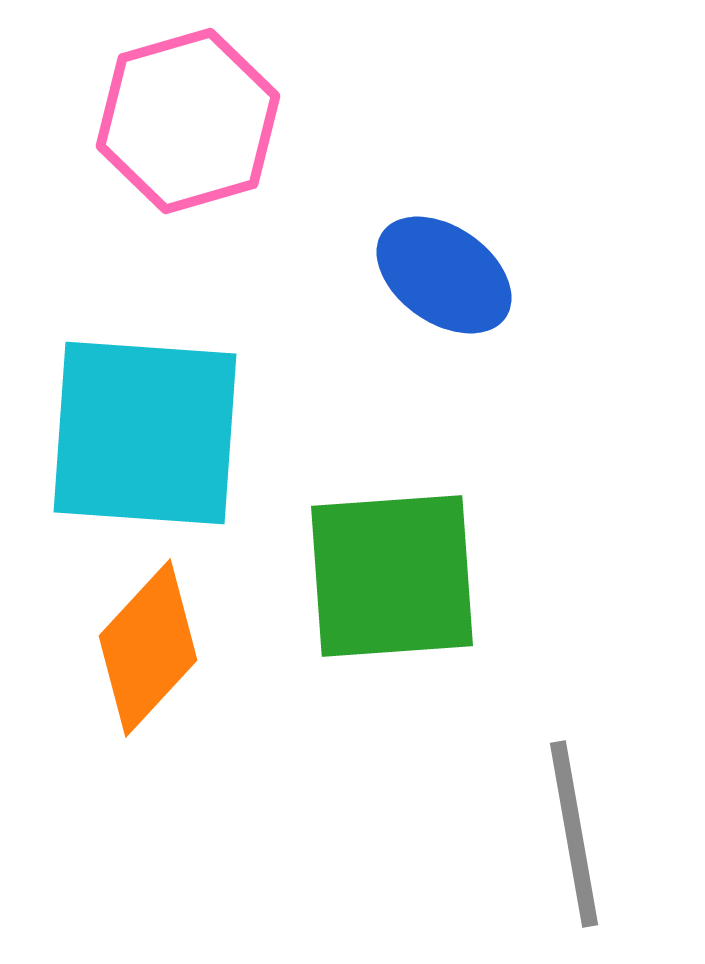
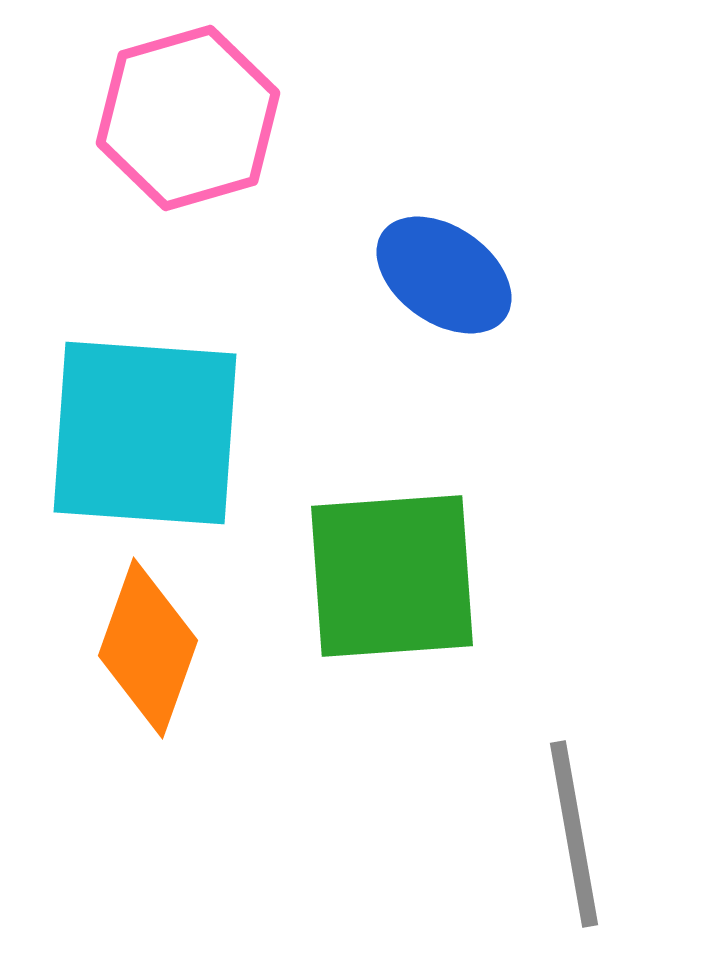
pink hexagon: moved 3 px up
orange diamond: rotated 23 degrees counterclockwise
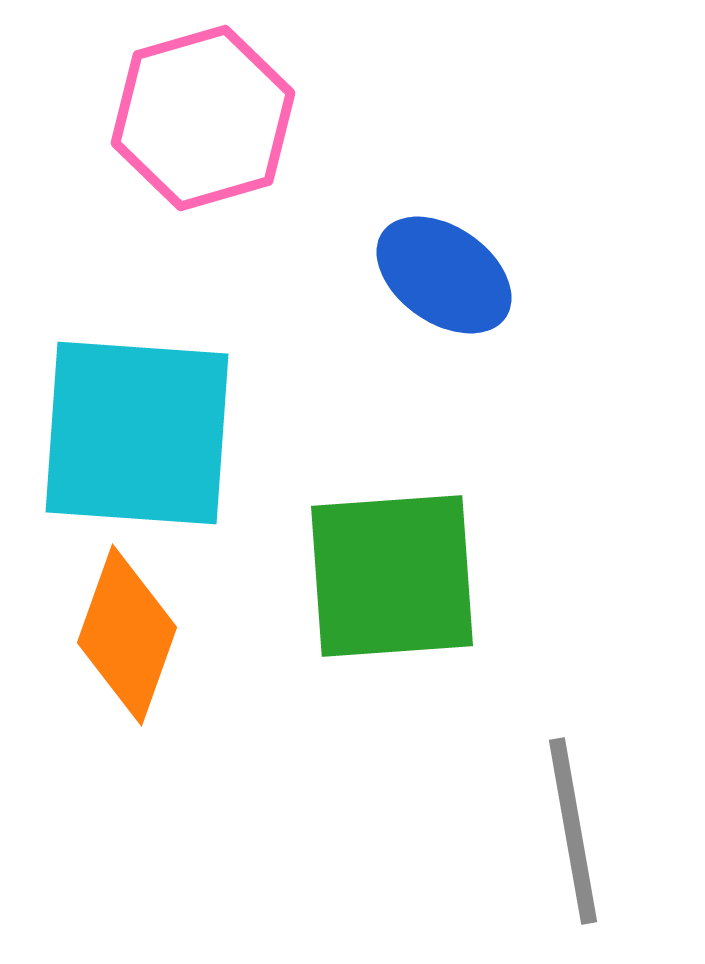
pink hexagon: moved 15 px right
cyan square: moved 8 px left
orange diamond: moved 21 px left, 13 px up
gray line: moved 1 px left, 3 px up
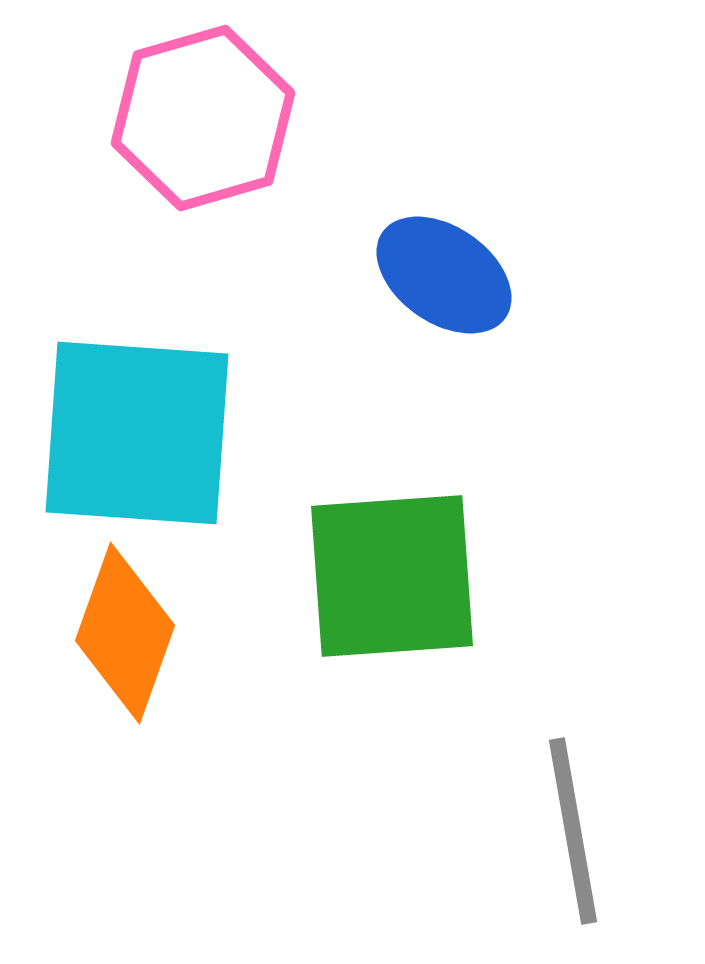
orange diamond: moved 2 px left, 2 px up
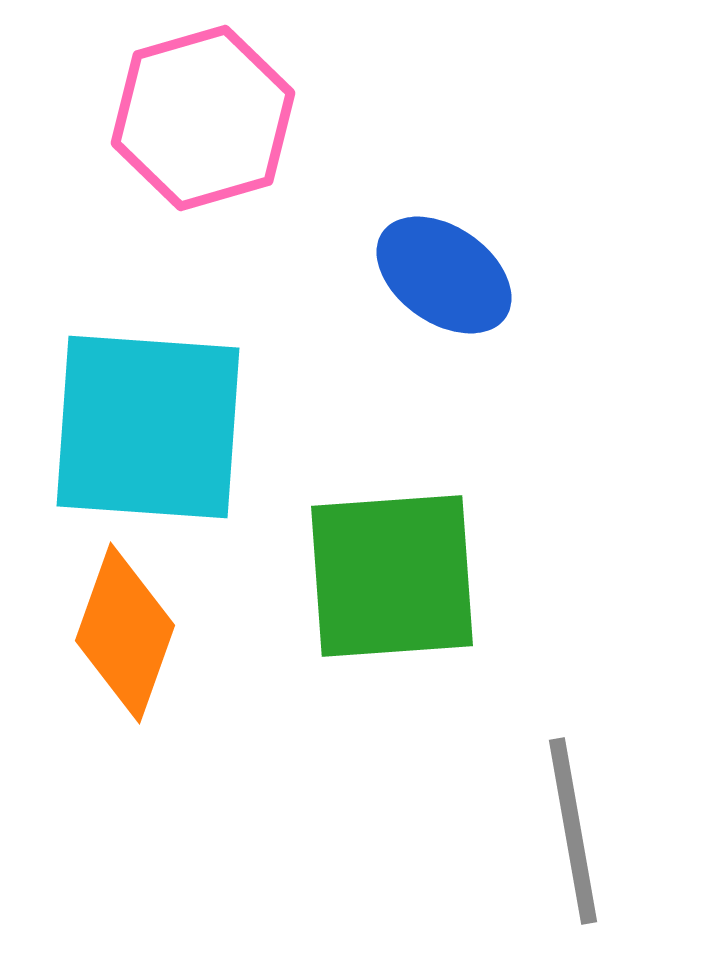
cyan square: moved 11 px right, 6 px up
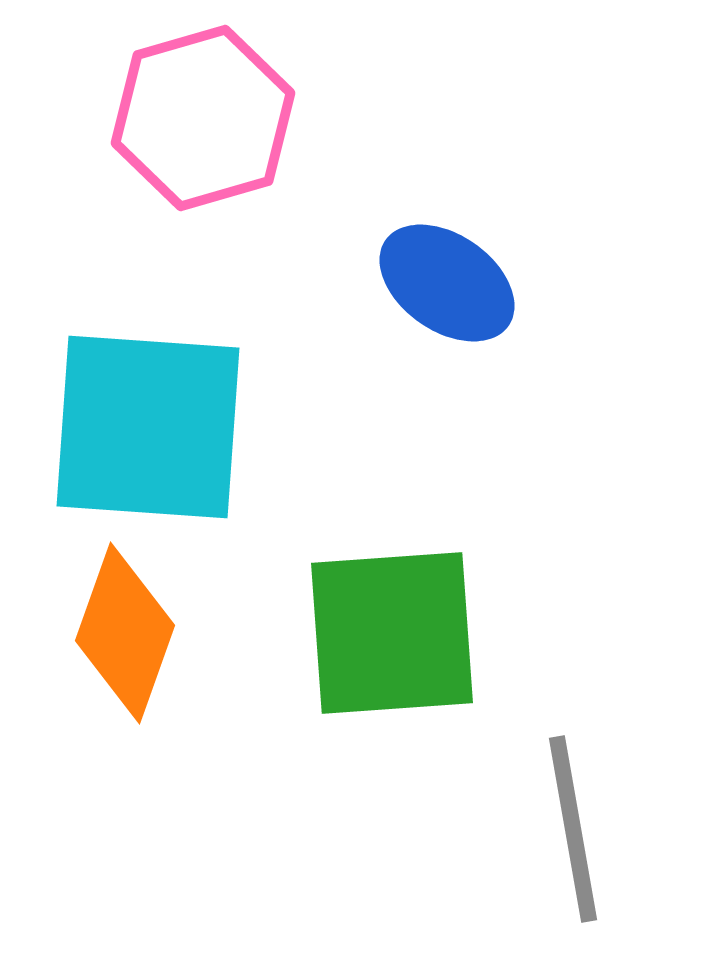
blue ellipse: moved 3 px right, 8 px down
green square: moved 57 px down
gray line: moved 2 px up
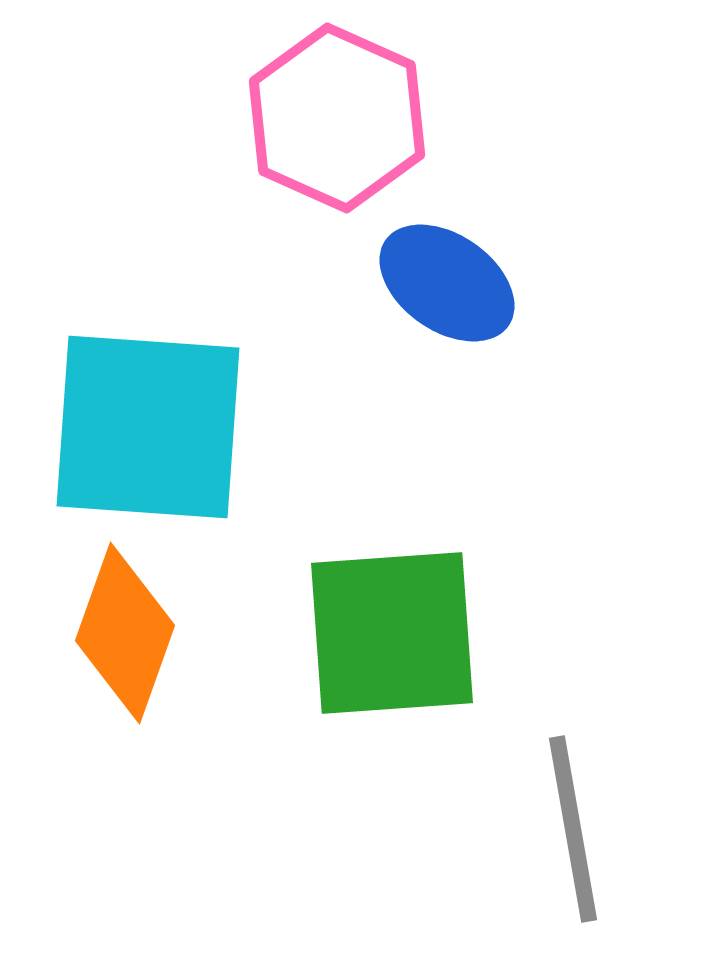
pink hexagon: moved 134 px right; rotated 20 degrees counterclockwise
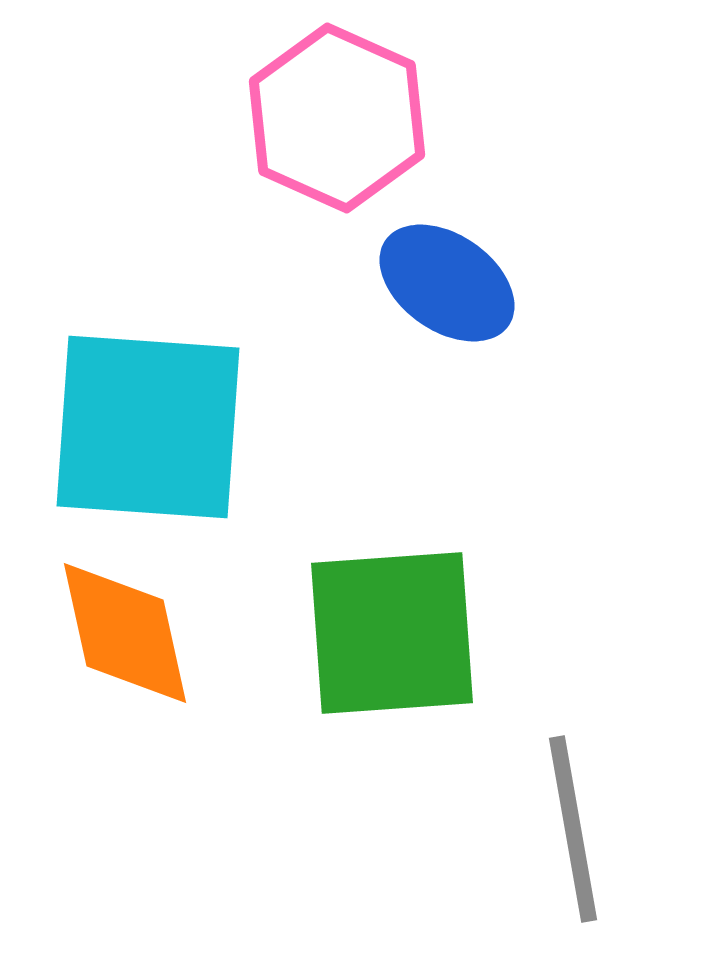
orange diamond: rotated 32 degrees counterclockwise
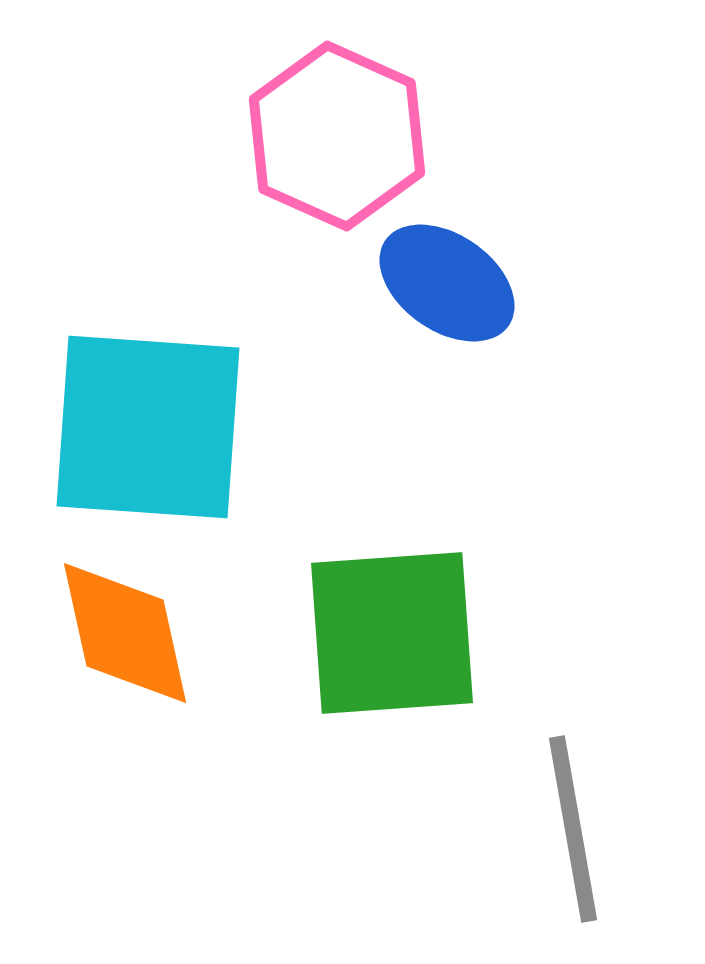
pink hexagon: moved 18 px down
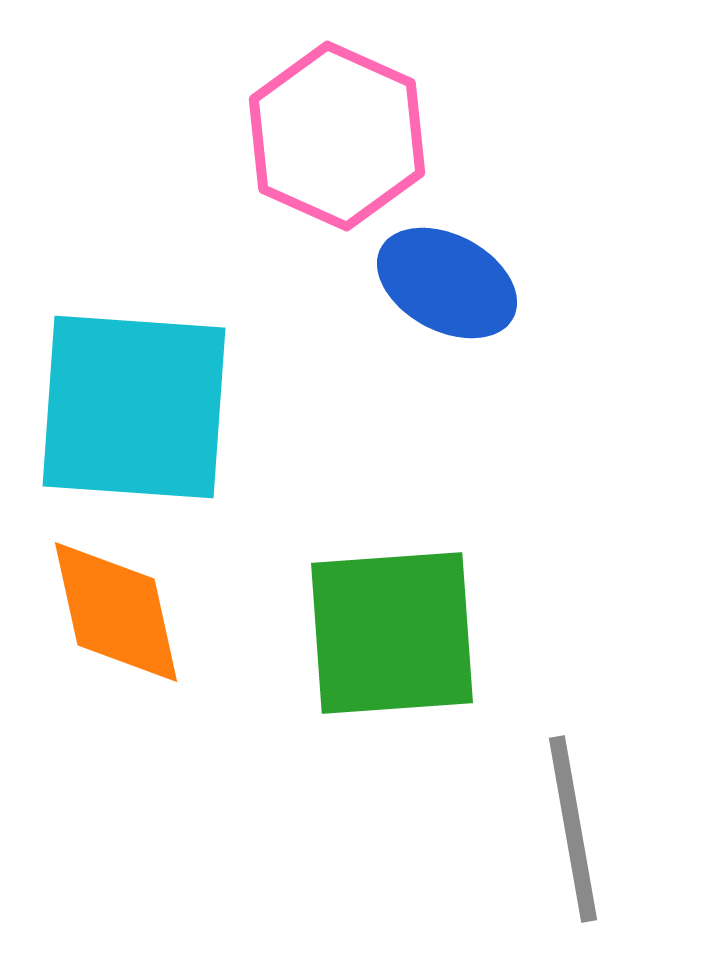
blue ellipse: rotated 7 degrees counterclockwise
cyan square: moved 14 px left, 20 px up
orange diamond: moved 9 px left, 21 px up
